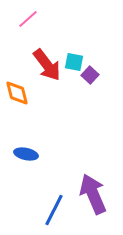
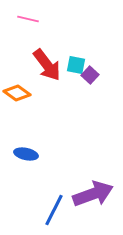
pink line: rotated 55 degrees clockwise
cyan square: moved 2 px right, 3 px down
orange diamond: rotated 40 degrees counterclockwise
purple arrow: rotated 93 degrees clockwise
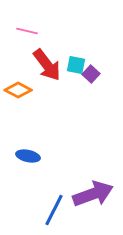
pink line: moved 1 px left, 12 px down
purple square: moved 1 px right, 1 px up
orange diamond: moved 1 px right, 3 px up; rotated 8 degrees counterclockwise
blue ellipse: moved 2 px right, 2 px down
